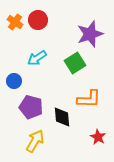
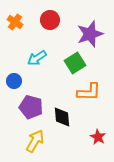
red circle: moved 12 px right
orange L-shape: moved 7 px up
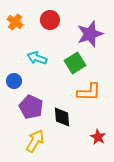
cyan arrow: rotated 54 degrees clockwise
purple pentagon: rotated 10 degrees clockwise
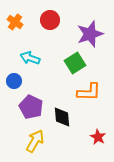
cyan arrow: moved 7 px left
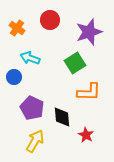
orange cross: moved 2 px right, 6 px down
purple star: moved 1 px left, 2 px up
blue circle: moved 4 px up
purple pentagon: moved 1 px right, 1 px down
red star: moved 12 px left, 2 px up
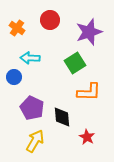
cyan arrow: rotated 18 degrees counterclockwise
red star: moved 1 px right, 2 px down
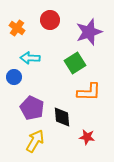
red star: rotated 21 degrees counterclockwise
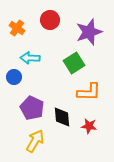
green square: moved 1 px left
red star: moved 2 px right, 11 px up
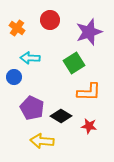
black diamond: moved 1 px left, 1 px up; rotated 55 degrees counterclockwise
yellow arrow: moved 7 px right; rotated 115 degrees counterclockwise
